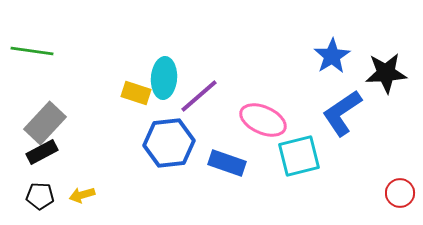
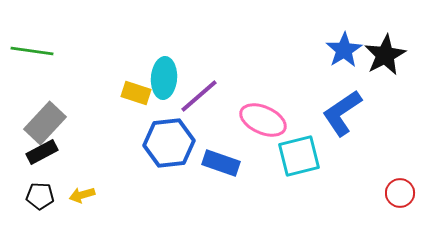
blue star: moved 12 px right, 6 px up
black star: moved 1 px left, 18 px up; rotated 24 degrees counterclockwise
blue rectangle: moved 6 px left
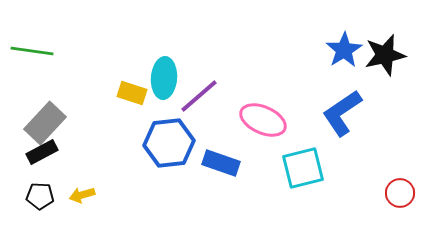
black star: rotated 15 degrees clockwise
yellow rectangle: moved 4 px left
cyan square: moved 4 px right, 12 px down
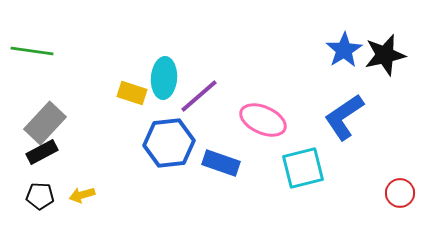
blue L-shape: moved 2 px right, 4 px down
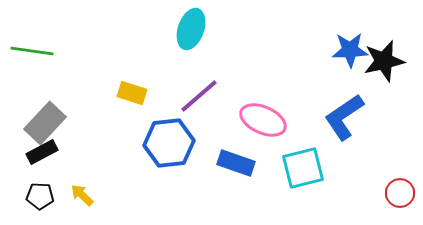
blue star: moved 6 px right; rotated 30 degrees clockwise
black star: moved 1 px left, 6 px down
cyan ellipse: moved 27 px right, 49 px up; rotated 15 degrees clockwise
blue rectangle: moved 15 px right
yellow arrow: rotated 60 degrees clockwise
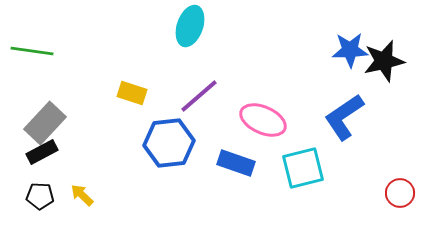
cyan ellipse: moved 1 px left, 3 px up
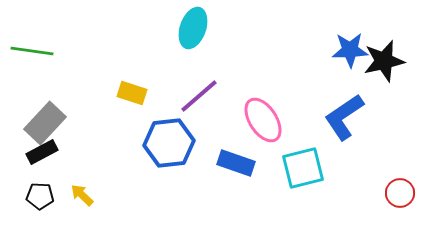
cyan ellipse: moved 3 px right, 2 px down
pink ellipse: rotated 33 degrees clockwise
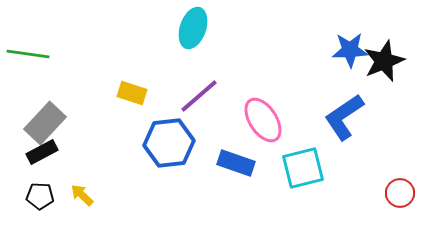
green line: moved 4 px left, 3 px down
black star: rotated 9 degrees counterclockwise
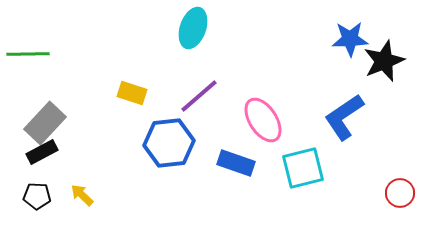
blue star: moved 11 px up
green line: rotated 9 degrees counterclockwise
black pentagon: moved 3 px left
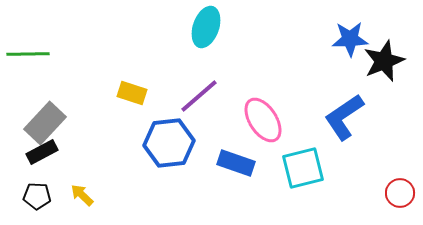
cyan ellipse: moved 13 px right, 1 px up
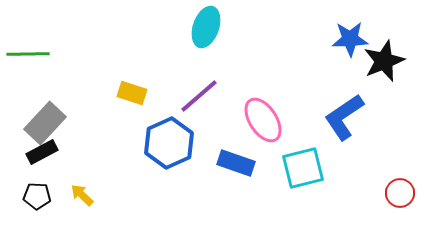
blue hexagon: rotated 18 degrees counterclockwise
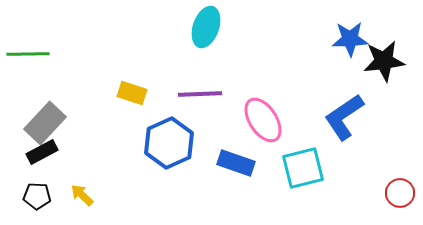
black star: rotated 15 degrees clockwise
purple line: moved 1 px right, 2 px up; rotated 39 degrees clockwise
